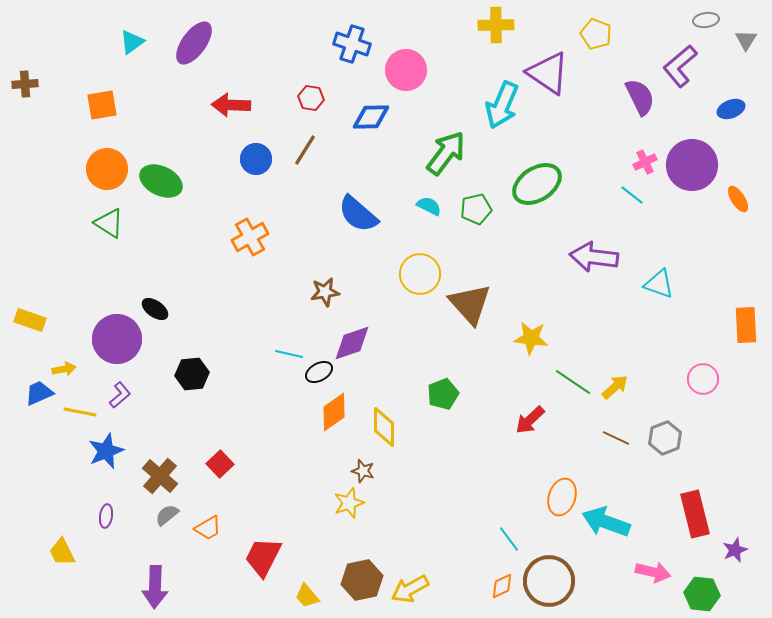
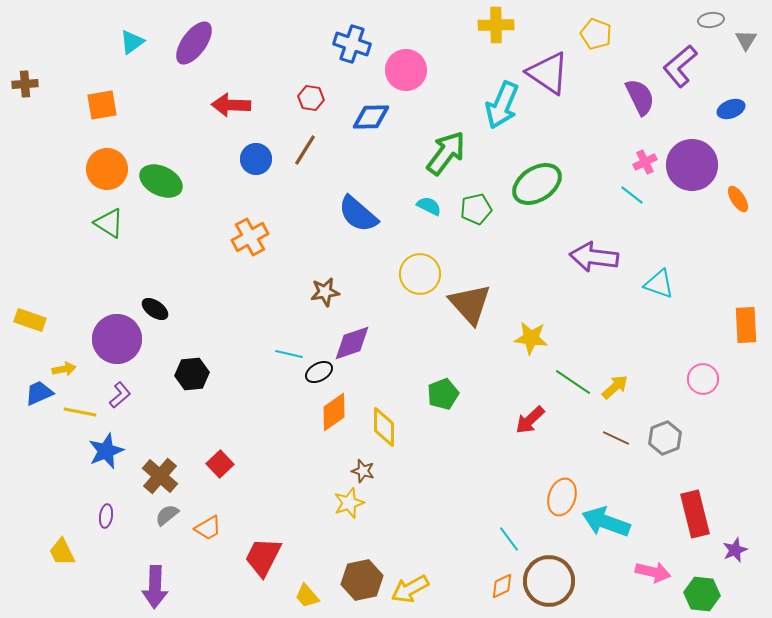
gray ellipse at (706, 20): moved 5 px right
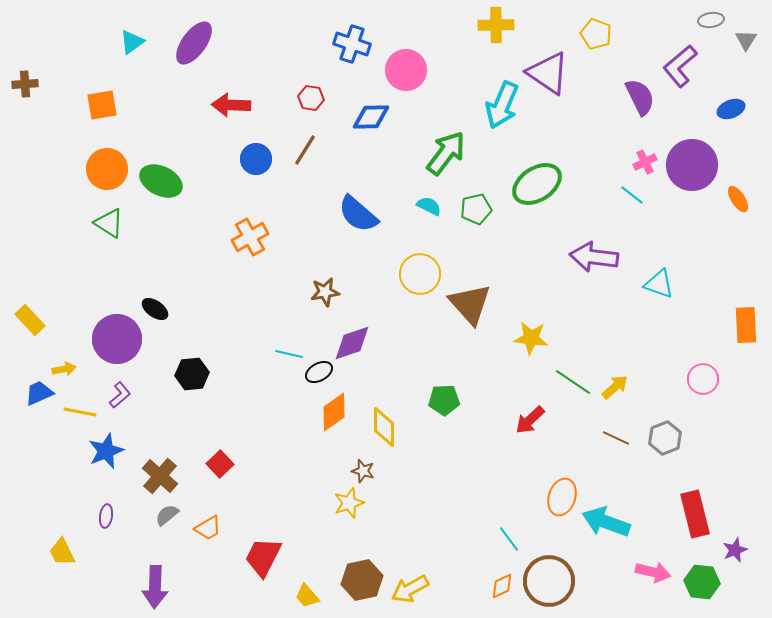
yellow rectangle at (30, 320): rotated 28 degrees clockwise
green pentagon at (443, 394): moved 1 px right, 6 px down; rotated 20 degrees clockwise
green hexagon at (702, 594): moved 12 px up
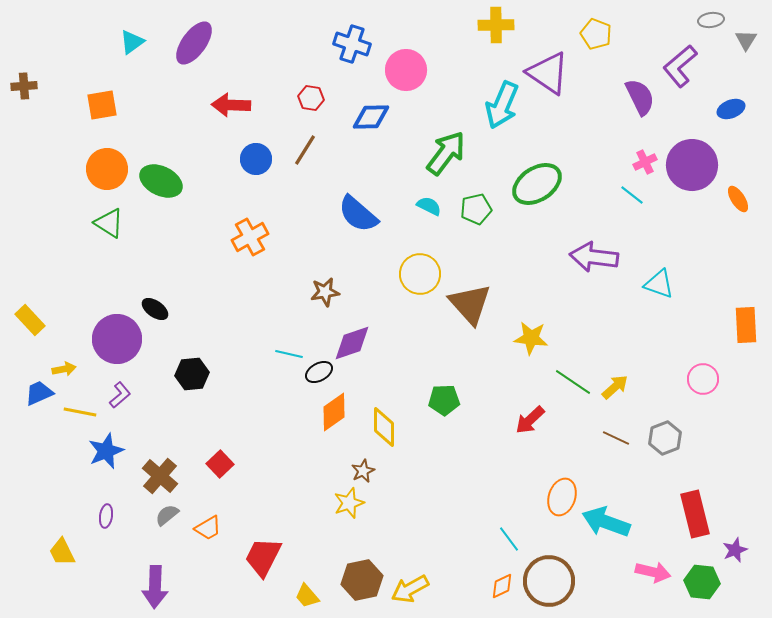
brown cross at (25, 84): moved 1 px left, 2 px down
brown star at (363, 471): rotated 30 degrees clockwise
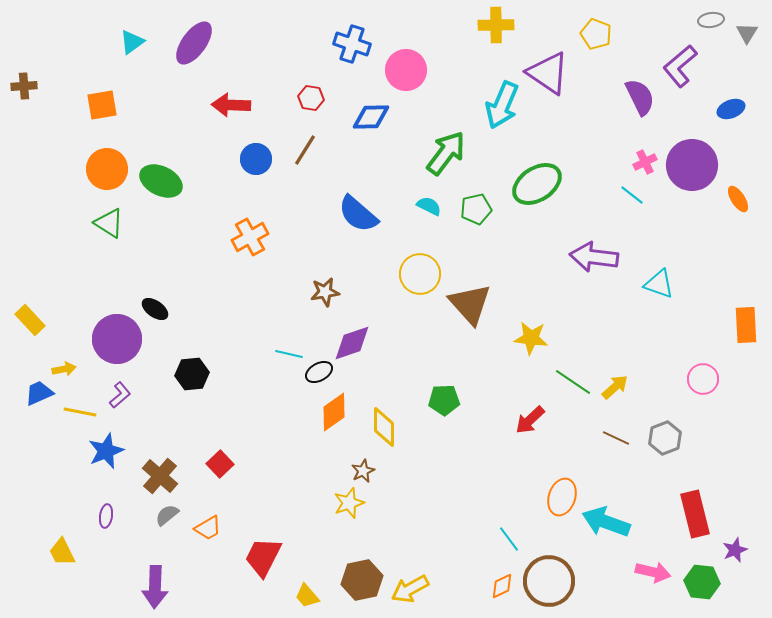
gray triangle at (746, 40): moved 1 px right, 7 px up
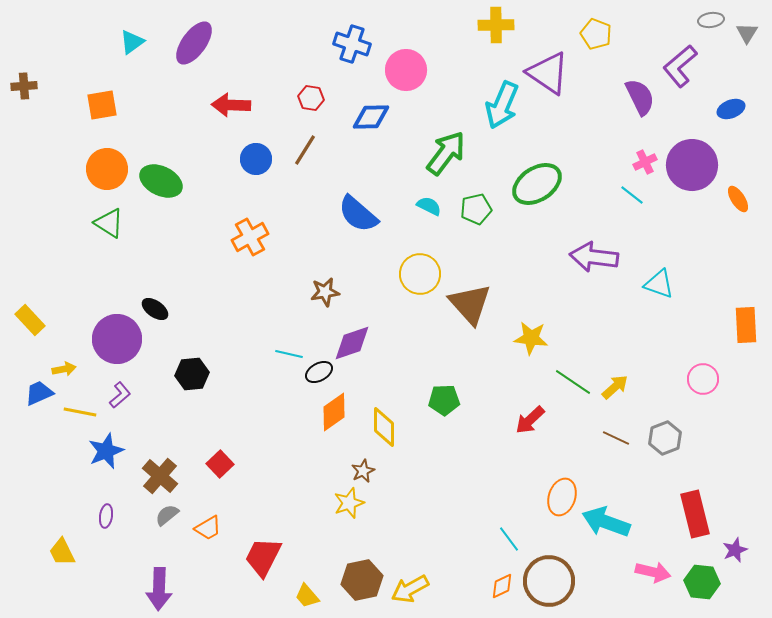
purple arrow at (155, 587): moved 4 px right, 2 px down
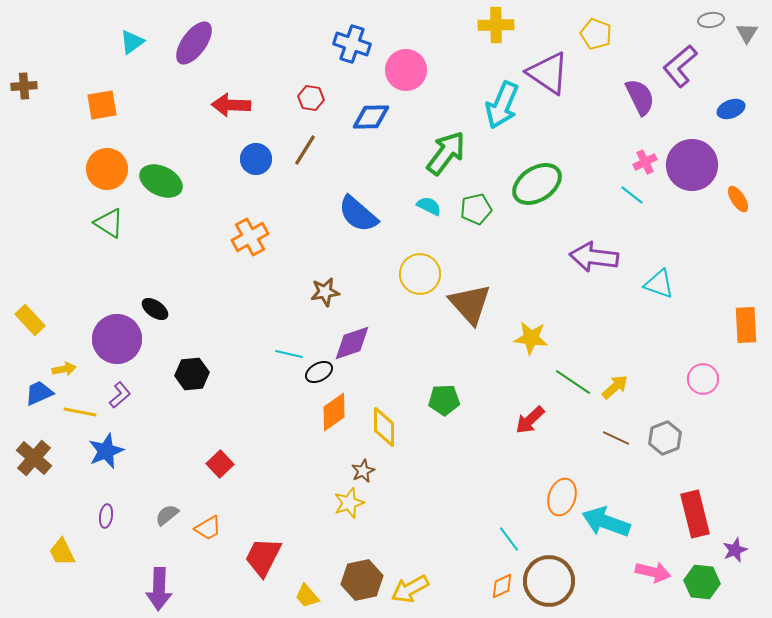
brown cross at (160, 476): moved 126 px left, 18 px up
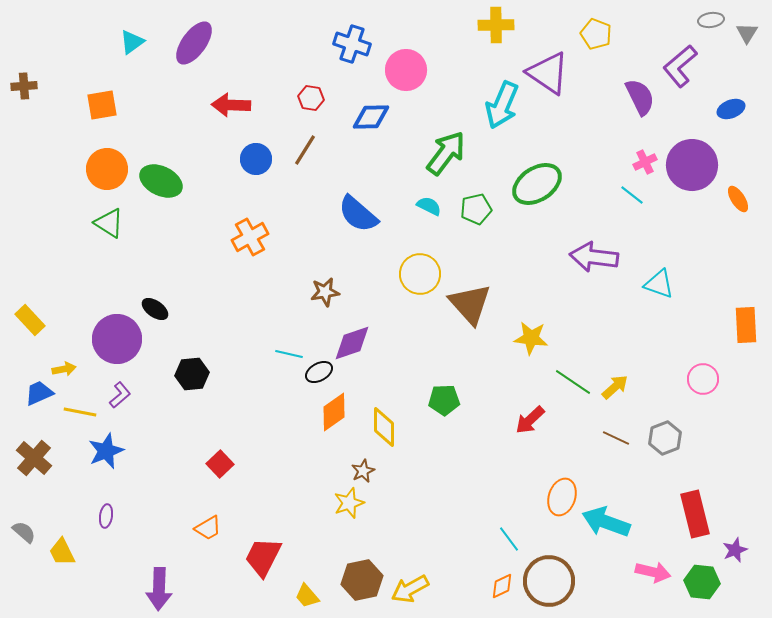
gray semicircle at (167, 515): moved 143 px left, 17 px down; rotated 80 degrees clockwise
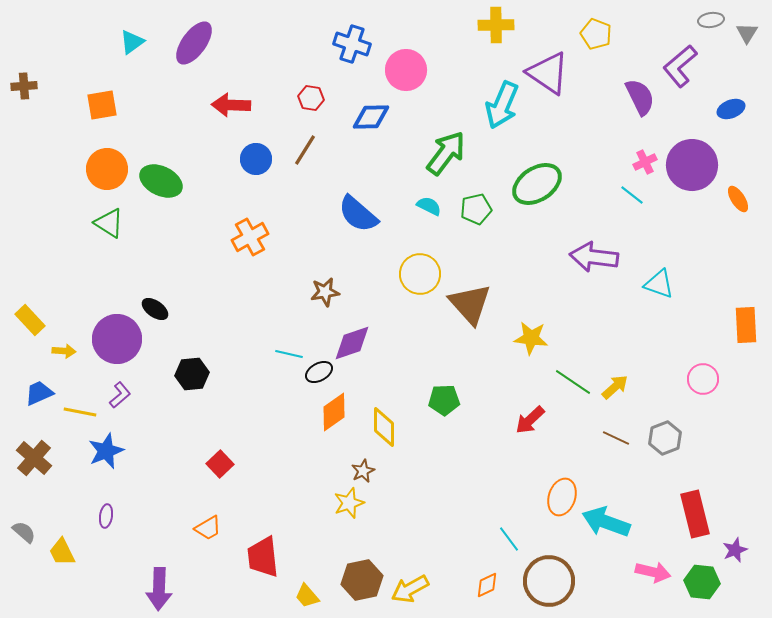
yellow arrow at (64, 369): moved 18 px up; rotated 15 degrees clockwise
red trapezoid at (263, 557): rotated 33 degrees counterclockwise
orange diamond at (502, 586): moved 15 px left, 1 px up
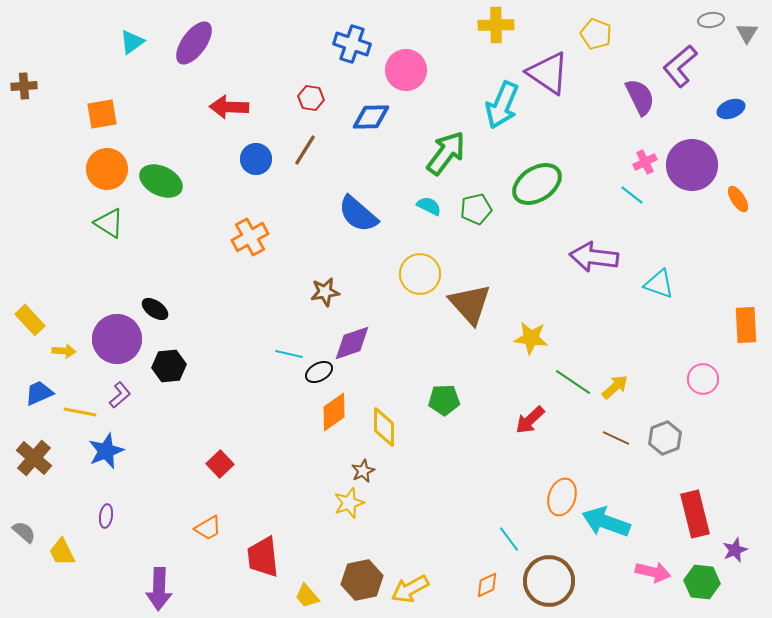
orange square at (102, 105): moved 9 px down
red arrow at (231, 105): moved 2 px left, 2 px down
black hexagon at (192, 374): moved 23 px left, 8 px up
